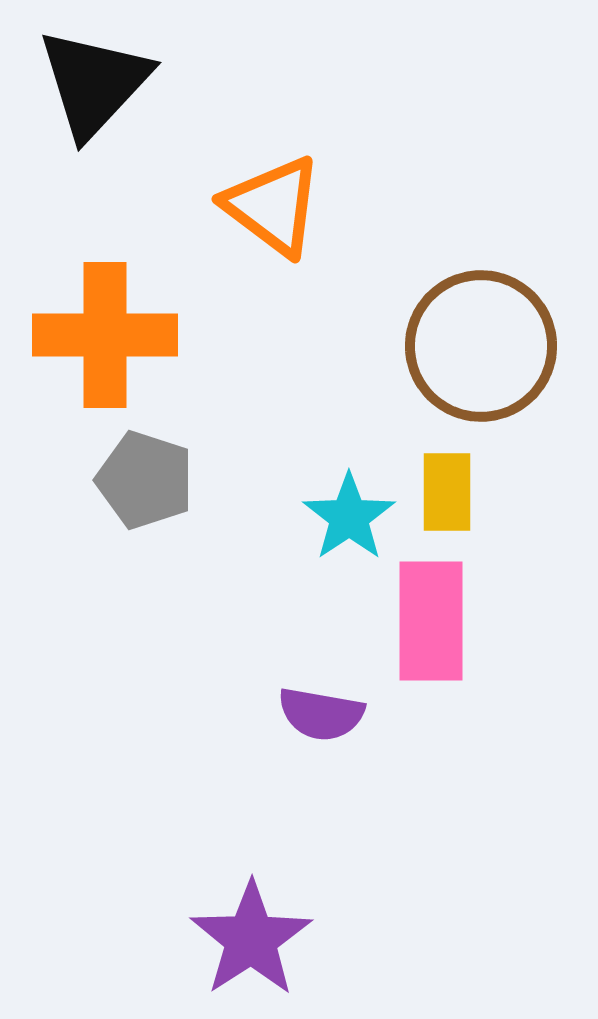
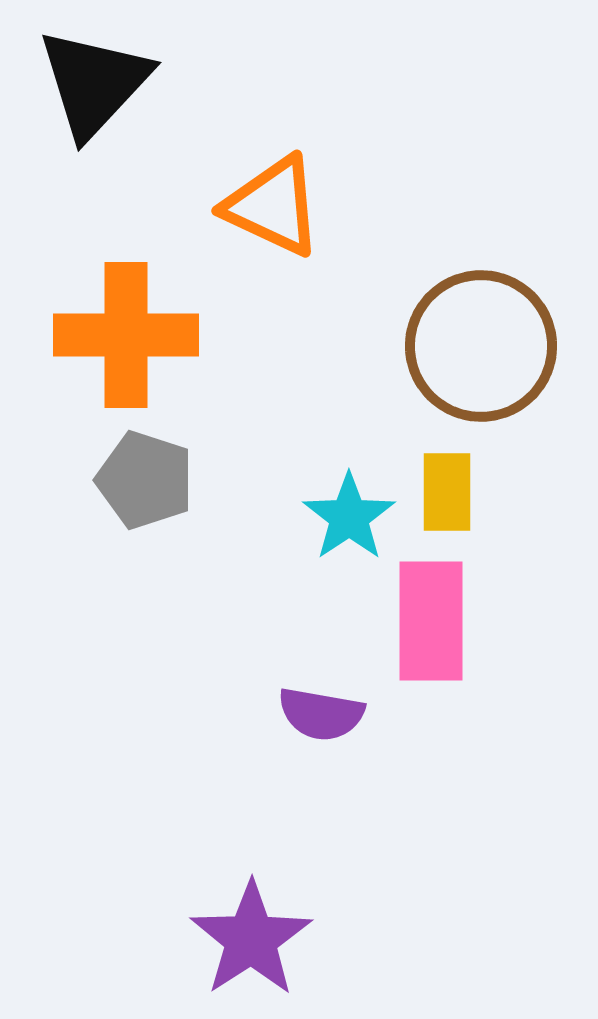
orange triangle: rotated 12 degrees counterclockwise
orange cross: moved 21 px right
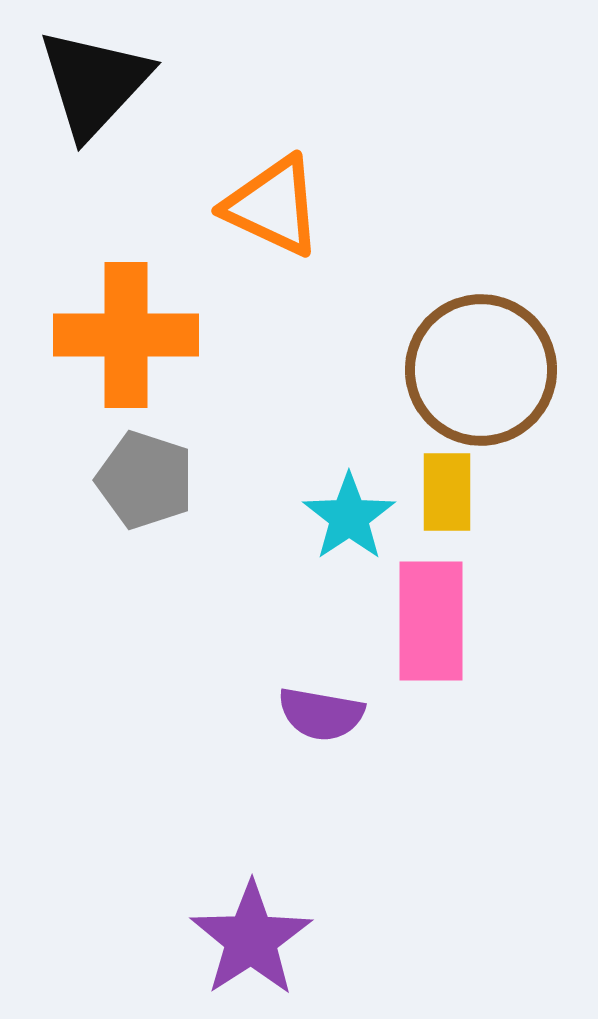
brown circle: moved 24 px down
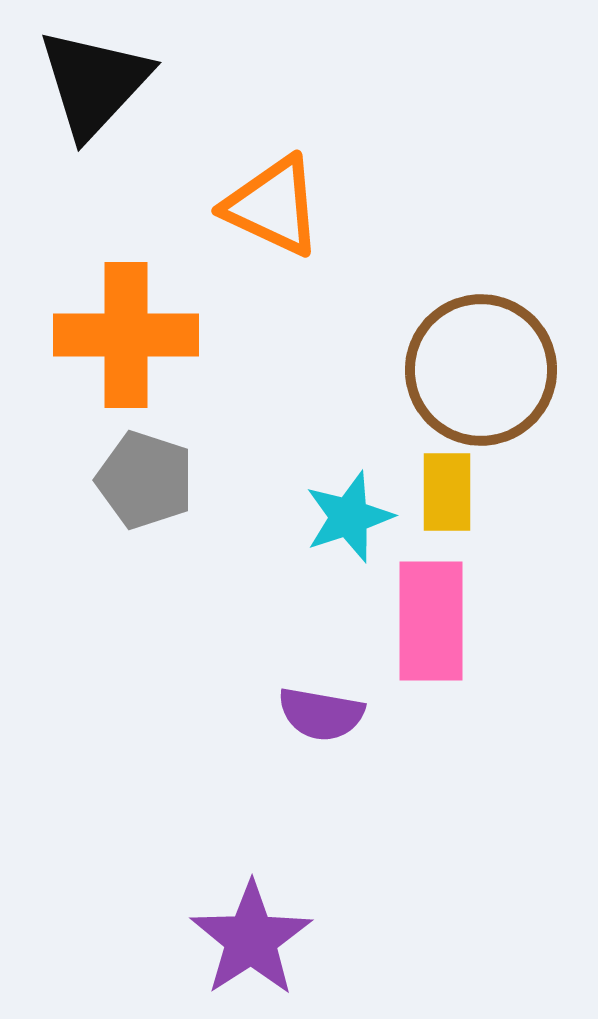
cyan star: rotated 16 degrees clockwise
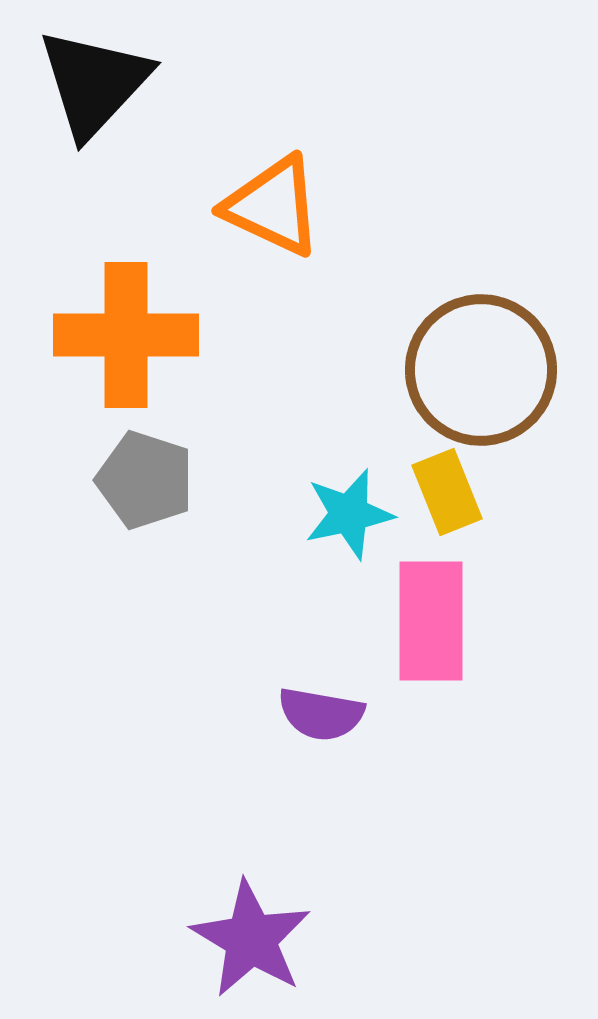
yellow rectangle: rotated 22 degrees counterclockwise
cyan star: moved 3 px up; rotated 6 degrees clockwise
purple star: rotated 8 degrees counterclockwise
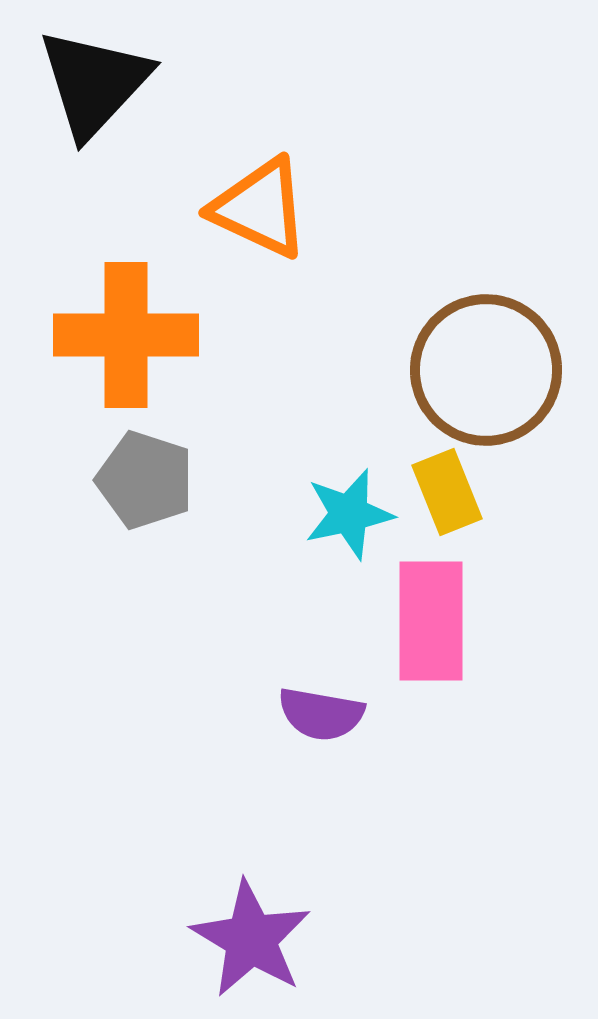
orange triangle: moved 13 px left, 2 px down
brown circle: moved 5 px right
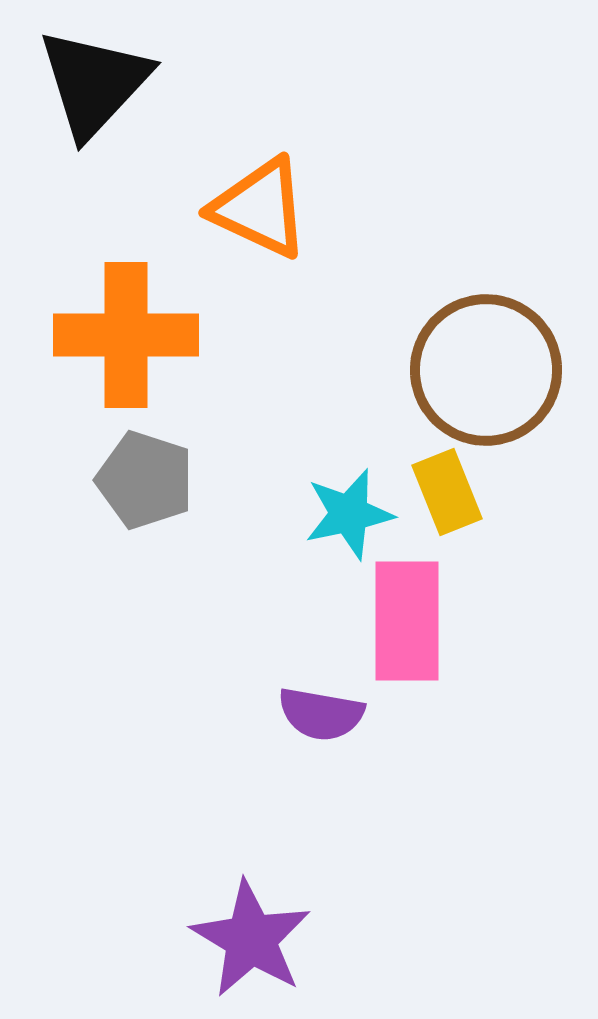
pink rectangle: moved 24 px left
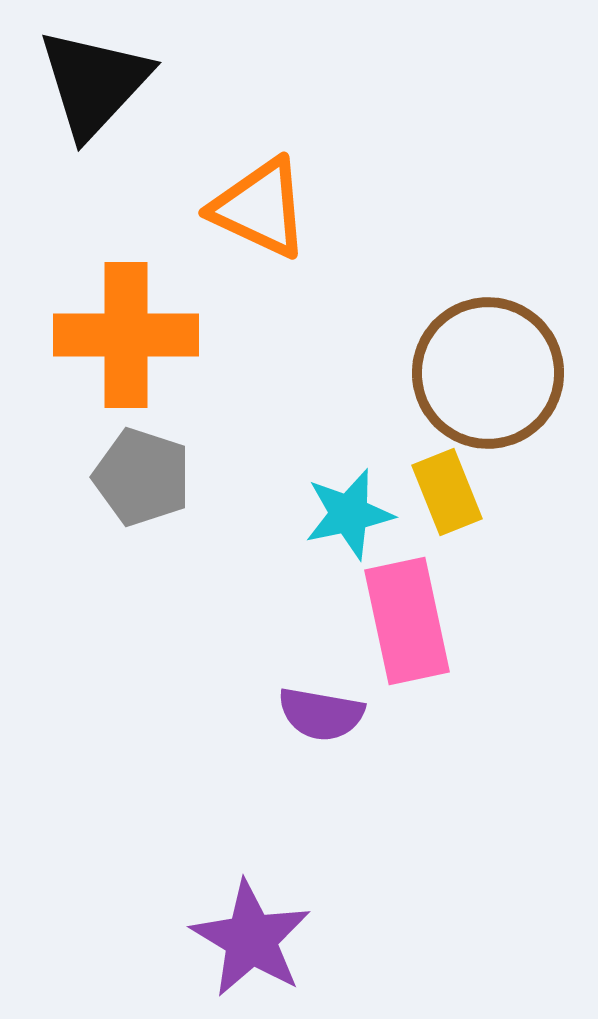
brown circle: moved 2 px right, 3 px down
gray pentagon: moved 3 px left, 3 px up
pink rectangle: rotated 12 degrees counterclockwise
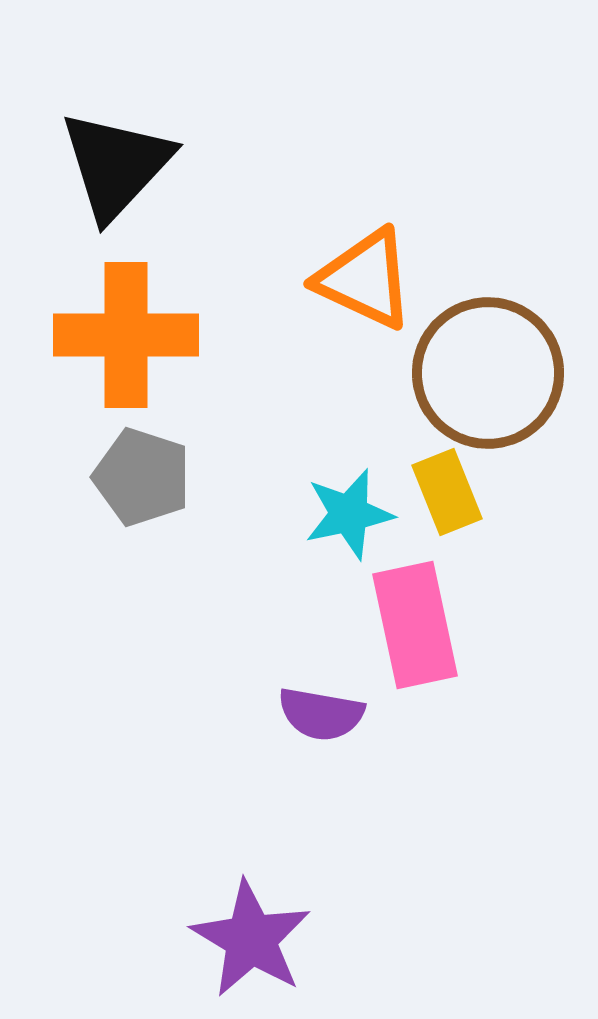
black triangle: moved 22 px right, 82 px down
orange triangle: moved 105 px right, 71 px down
pink rectangle: moved 8 px right, 4 px down
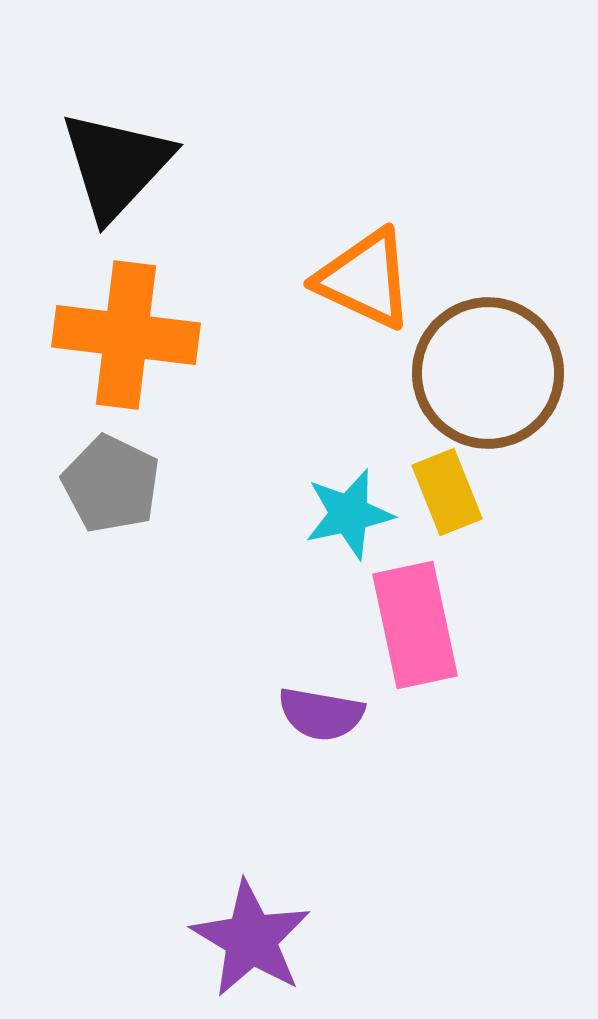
orange cross: rotated 7 degrees clockwise
gray pentagon: moved 31 px left, 7 px down; rotated 8 degrees clockwise
